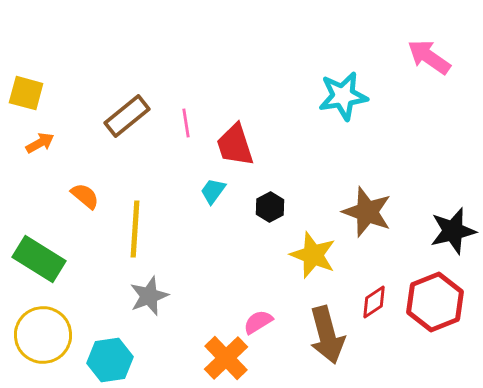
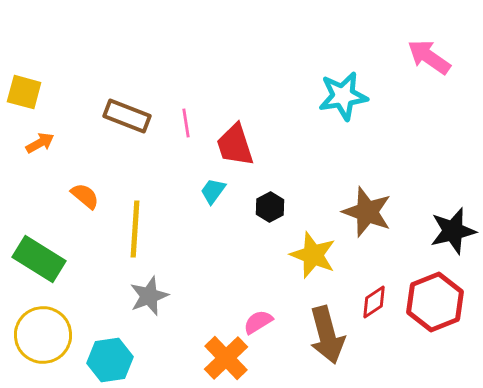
yellow square: moved 2 px left, 1 px up
brown rectangle: rotated 60 degrees clockwise
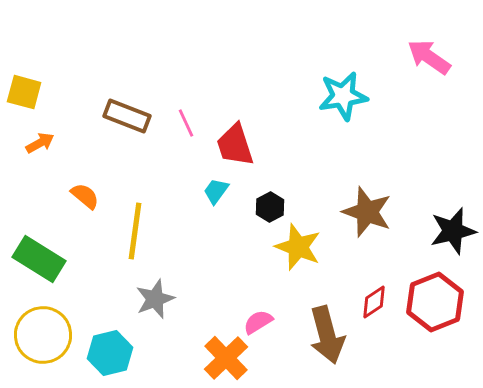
pink line: rotated 16 degrees counterclockwise
cyan trapezoid: moved 3 px right
yellow line: moved 2 px down; rotated 4 degrees clockwise
yellow star: moved 15 px left, 8 px up
gray star: moved 6 px right, 3 px down
cyan hexagon: moved 7 px up; rotated 6 degrees counterclockwise
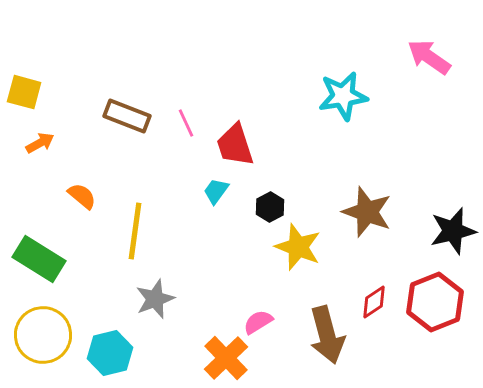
orange semicircle: moved 3 px left
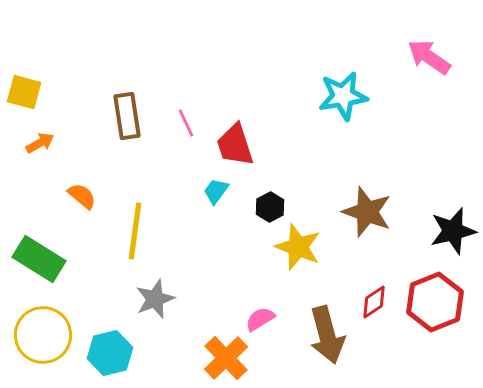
brown rectangle: rotated 60 degrees clockwise
pink semicircle: moved 2 px right, 3 px up
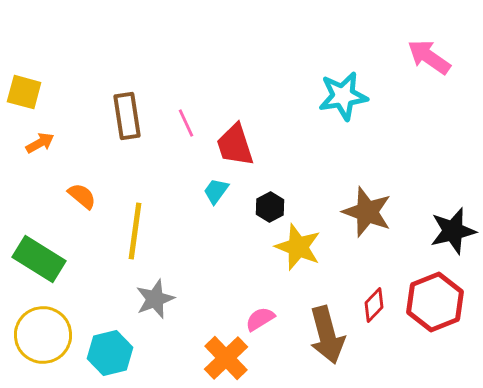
red diamond: moved 3 px down; rotated 12 degrees counterclockwise
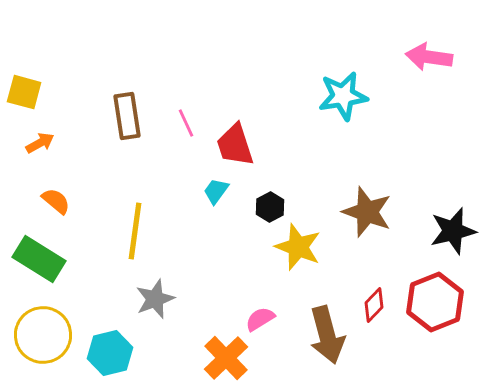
pink arrow: rotated 27 degrees counterclockwise
orange semicircle: moved 26 px left, 5 px down
